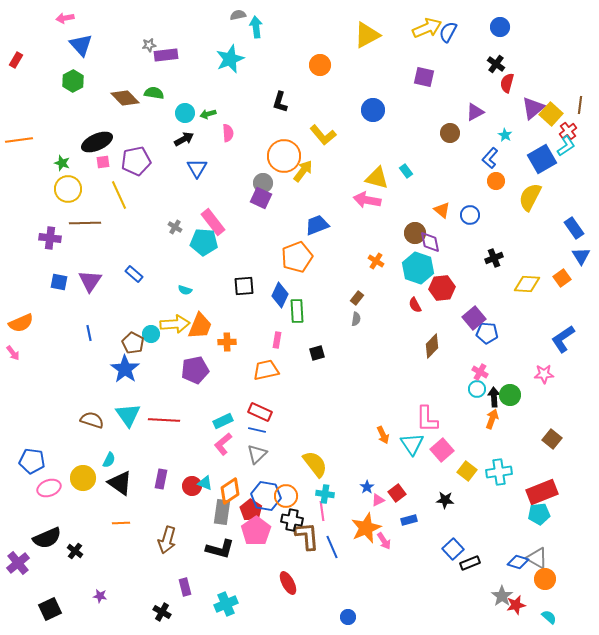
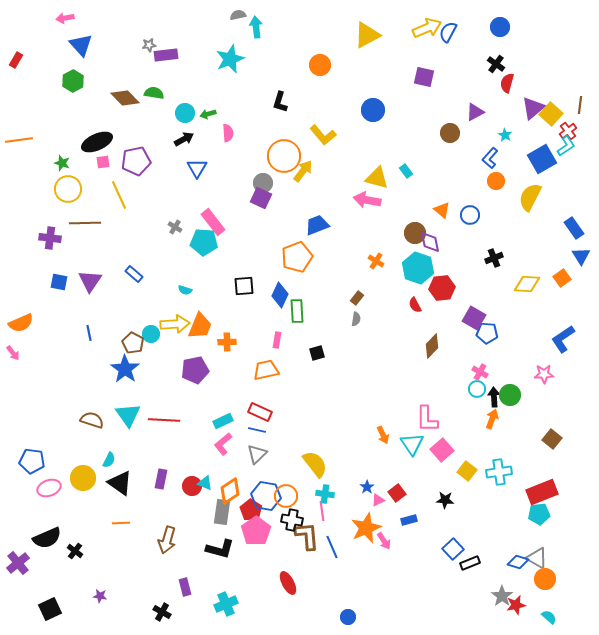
purple square at (474, 318): rotated 20 degrees counterclockwise
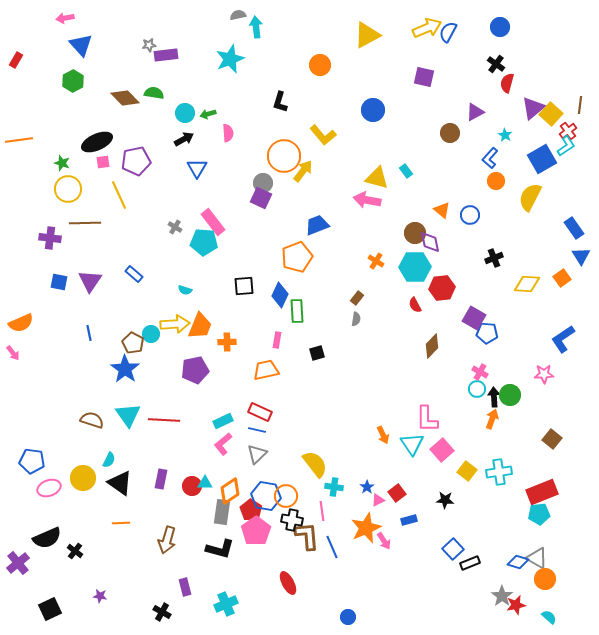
cyan hexagon at (418, 268): moved 3 px left, 1 px up; rotated 20 degrees counterclockwise
cyan triangle at (205, 483): rotated 21 degrees counterclockwise
cyan cross at (325, 494): moved 9 px right, 7 px up
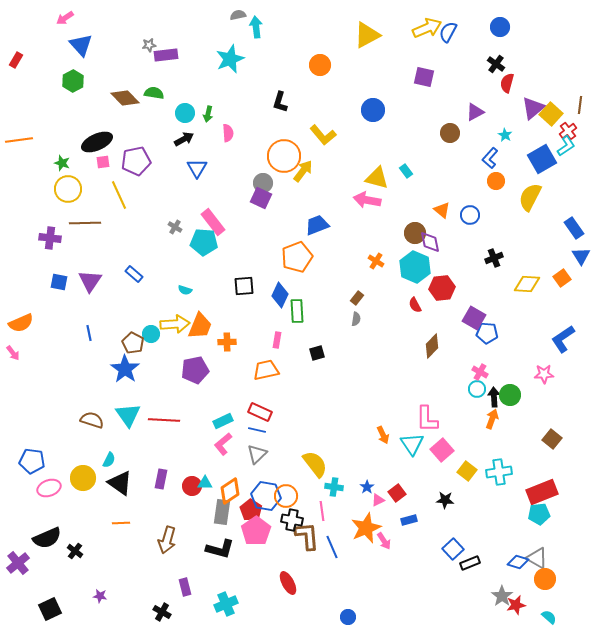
pink arrow at (65, 18): rotated 24 degrees counterclockwise
green arrow at (208, 114): rotated 63 degrees counterclockwise
cyan hexagon at (415, 267): rotated 24 degrees clockwise
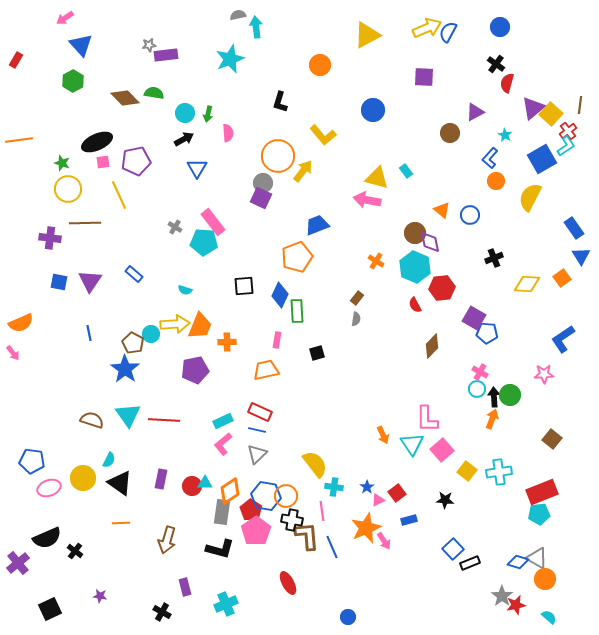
purple square at (424, 77): rotated 10 degrees counterclockwise
orange circle at (284, 156): moved 6 px left
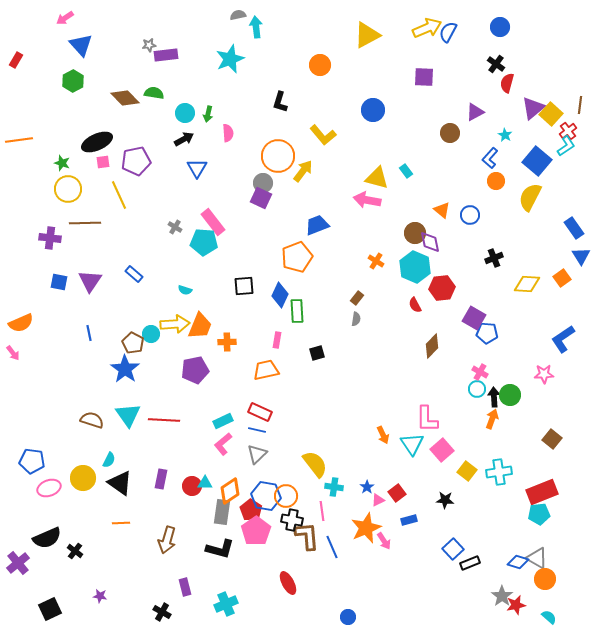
blue square at (542, 159): moved 5 px left, 2 px down; rotated 20 degrees counterclockwise
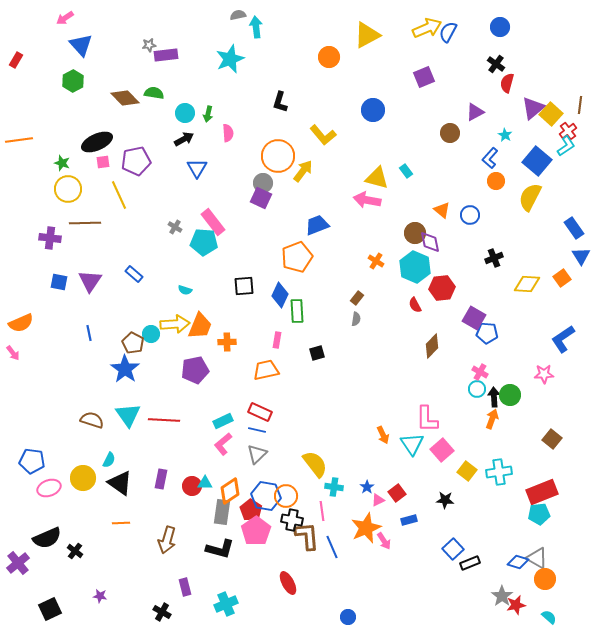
orange circle at (320, 65): moved 9 px right, 8 px up
purple square at (424, 77): rotated 25 degrees counterclockwise
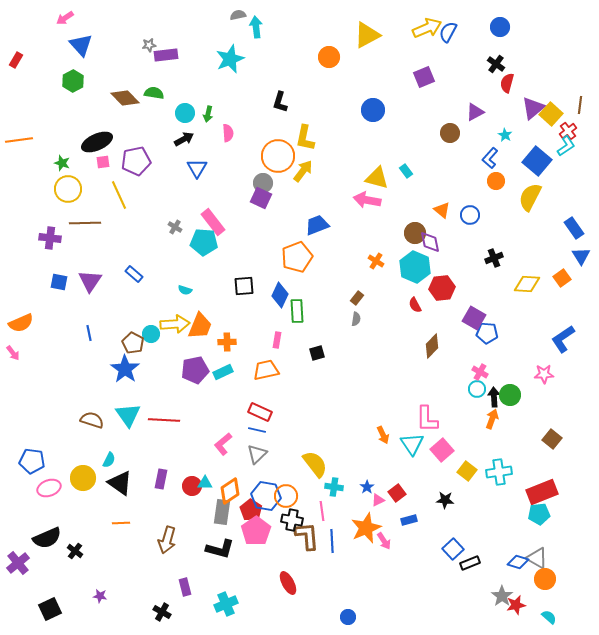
yellow L-shape at (323, 135): moved 18 px left, 3 px down; rotated 52 degrees clockwise
cyan rectangle at (223, 421): moved 49 px up
blue line at (332, 547): moved 6 px up; rotated 20 degrees clockwise
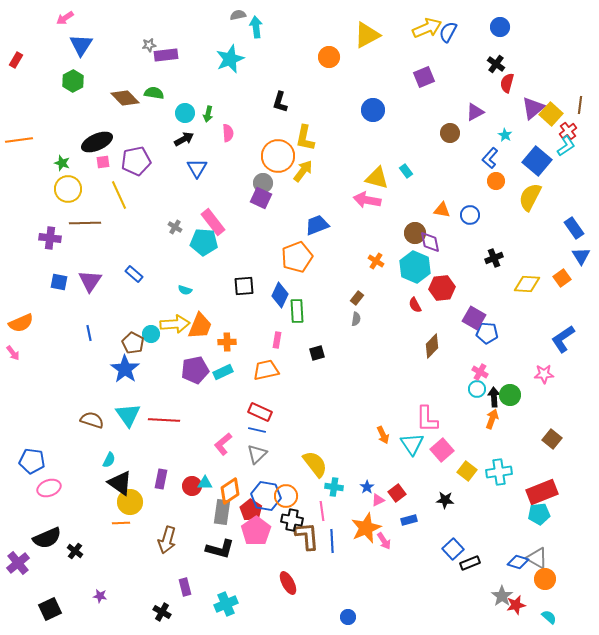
blue triangle at (81, 45): rotated 15 degrees clockwise
orange triangle at (442, 210): rotated 30 degrees counterclockwise
yellow circle at (83, 478): moved 47 px right, 24 px down
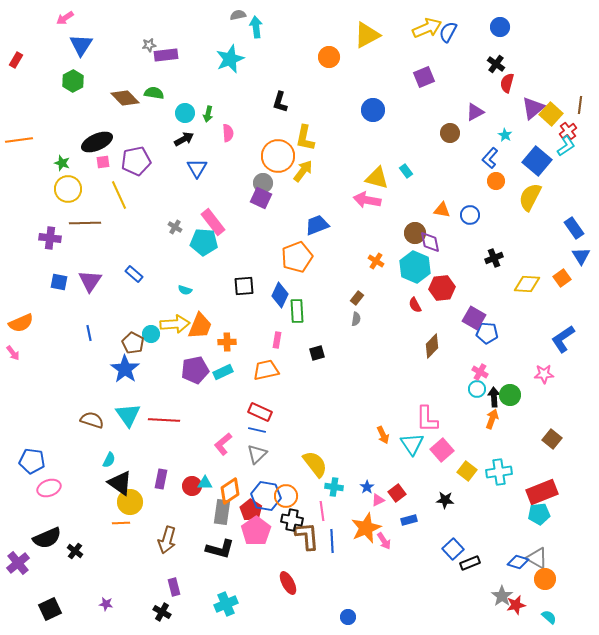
purple rectangle at (185, 587): moved 11 px left
purple star at (100, 596): moved 6 px right, 8 px down
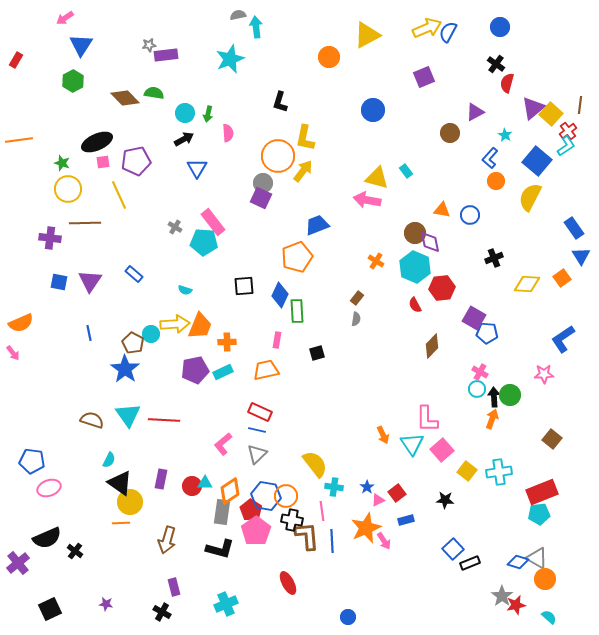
blue rectangle at (409, 520): moved 3 px left
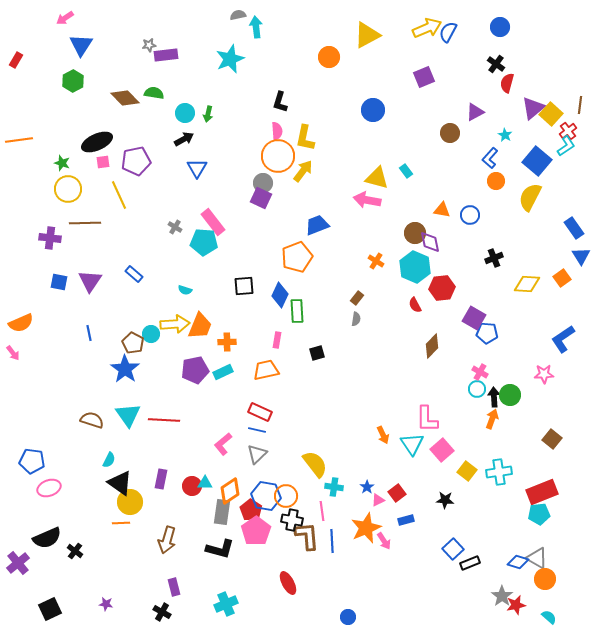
pink semicircle at (228, 133): moved 49 px right, 2 px up
